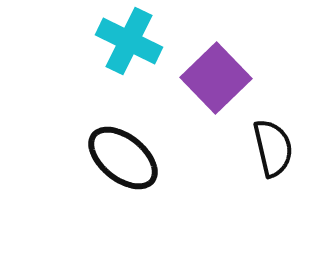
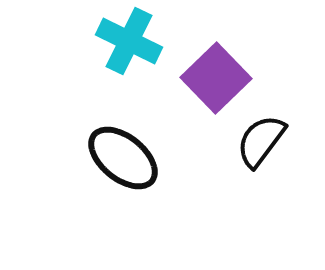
black semicircle: moved 12 px left, 7 px up; rotated 130 degrees counterclockwise
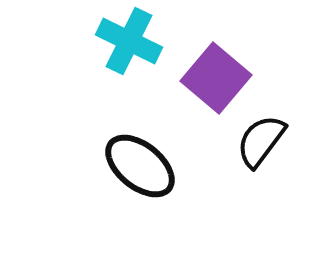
purple square: rotated 6 degrees counterclockwise
black ellipse: moved 17 px right, 8 px down
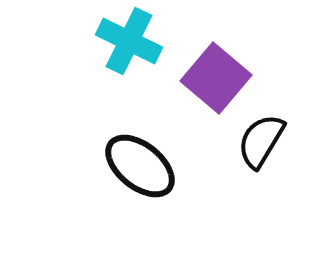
black semicircle: rotated 6 degrees counterclockwise
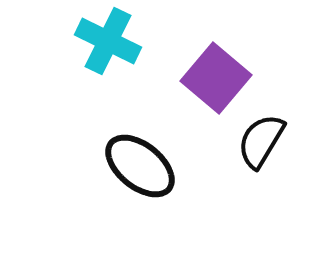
cyan cross: moved 21 px left
